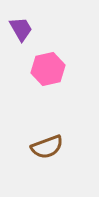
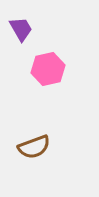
brown semicircle: moved 13 px left
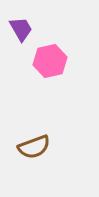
pink hexagon: moved 2 px right, 8 px up
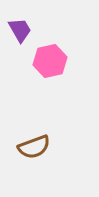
purple trapezoid: moved 1 px left, 1 px down
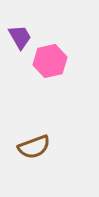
purple trapezoid: moved 7 px down
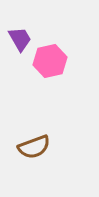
purple trapezoid: moved 2 px down
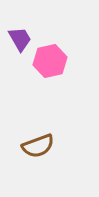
brown semicircle: moved 4 px right, 1 px up
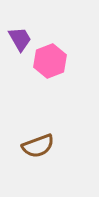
pink hexagon: rotated 8 degrees counterclockwise
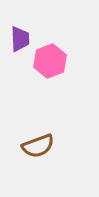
purple trapezoid: rotated 28 degrees clockwise
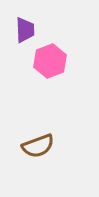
purple trapezoid: moved 5 px right, 9 px up
